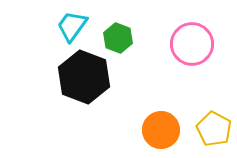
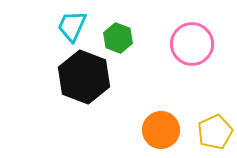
cyan trapezoid: rotated 12 degrees counterclockwise
yellow pentagon: moved 1 px right, 3 px down; rotated 20 degrees clockwise
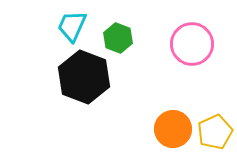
orange circle: moved 12 px right, 1 px up
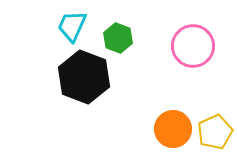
pink circle: moved 1 px right, 2 px down
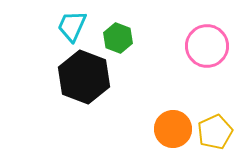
pink circle: moved 14 px right
